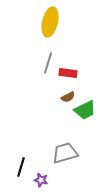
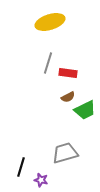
yellow ellipse: rotated 60 degrees clockwise
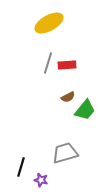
yellow ellipse: moved 1 px left, 1 px down; rotated 12 degrees counterclockwise
red rectangle: moved 1 px left, 8 px up; rotated 12 degrees counterclockwise
green trapezoid: rotated 25 degrees counterclockwise
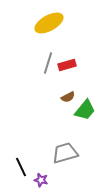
red rectangle: rotated 12 degrees counterclockwise
black line: rotated 42 degrees counterclockwise
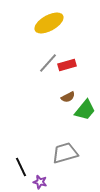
gray line: rotated 25 degrees clockwise
purple star: moved 1 px left, 2 px down
